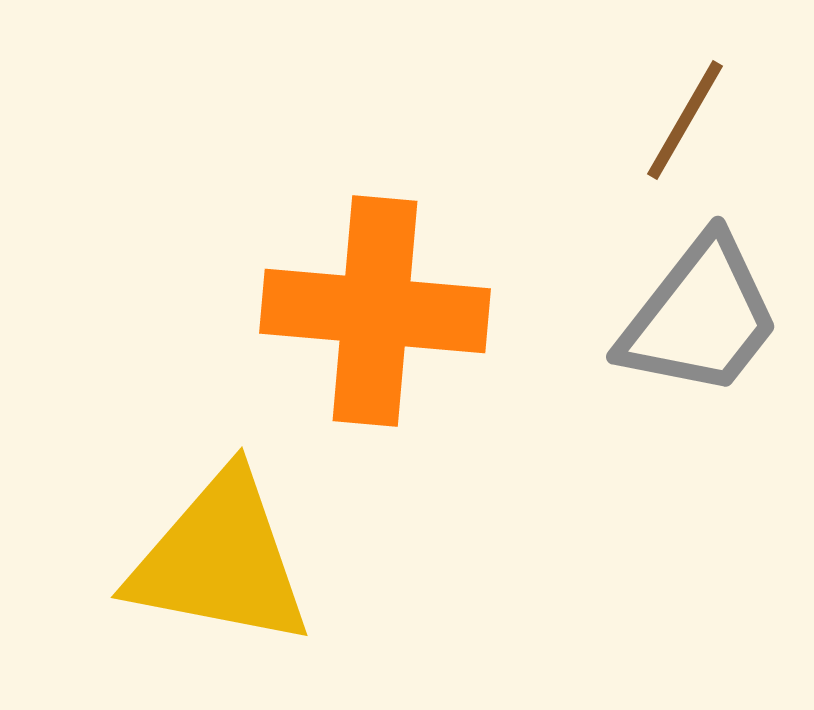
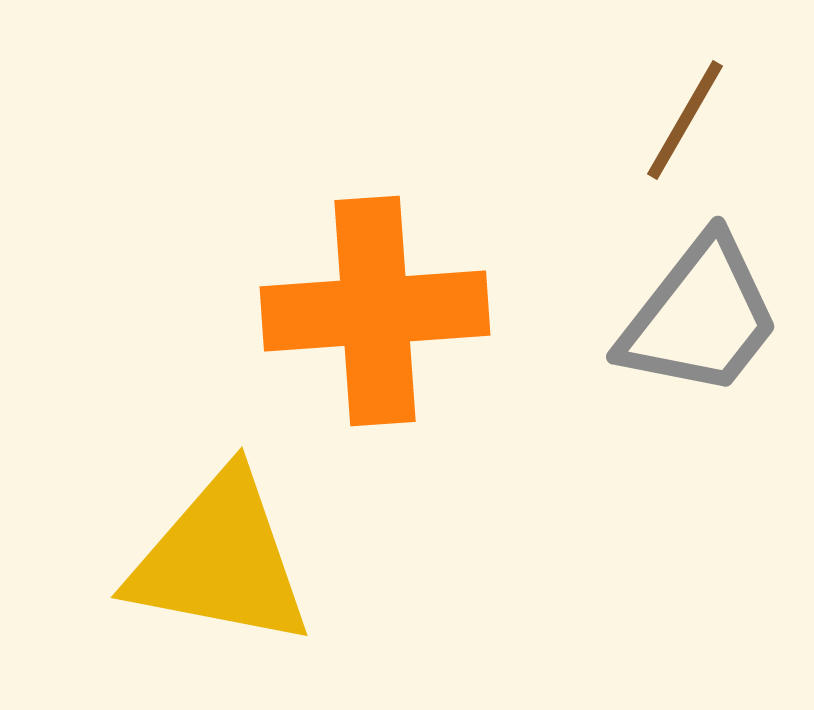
orange cross: rotated 9 degrees counterclockwise
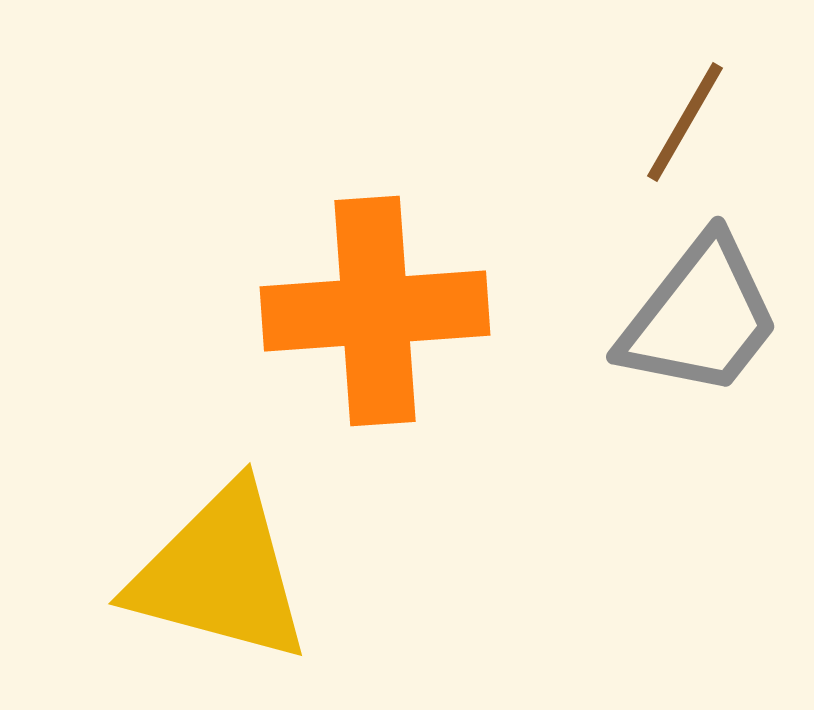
brown line: moved 2 px down
yellow triangle: moved 14 px down; rotated 4 degrees clockwise
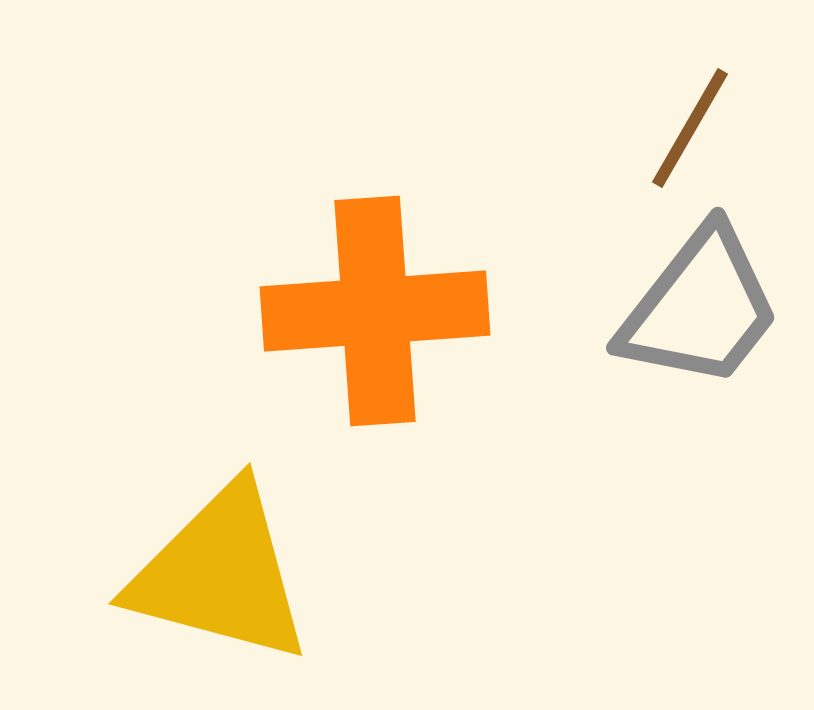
brown line: moved 5 px right, 6 px down
gray trapezoid: moved 9 px up
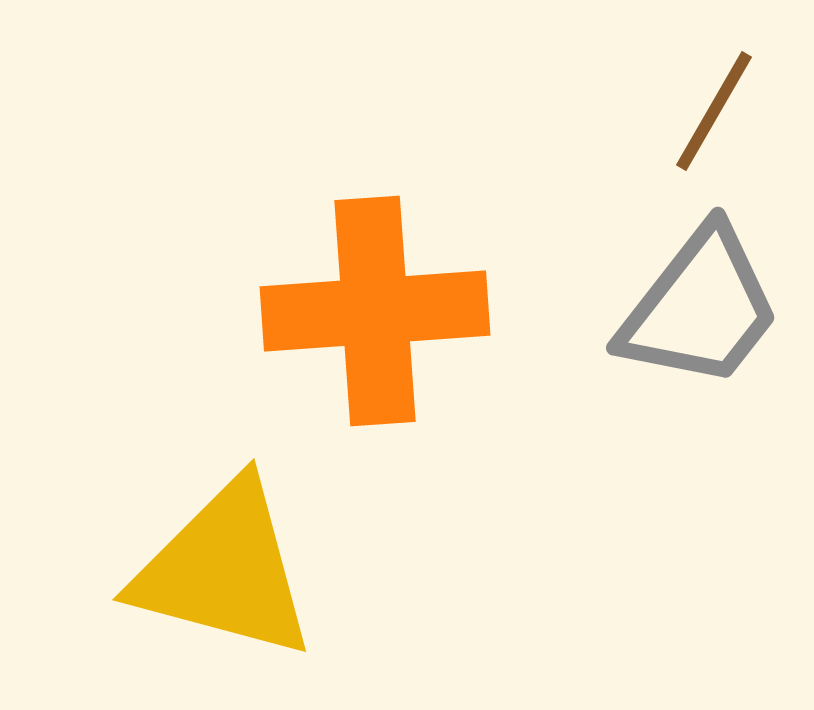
brown line: moved 24 px right, 17 px up
yellow triangle: moved 4 px right, 4 px up
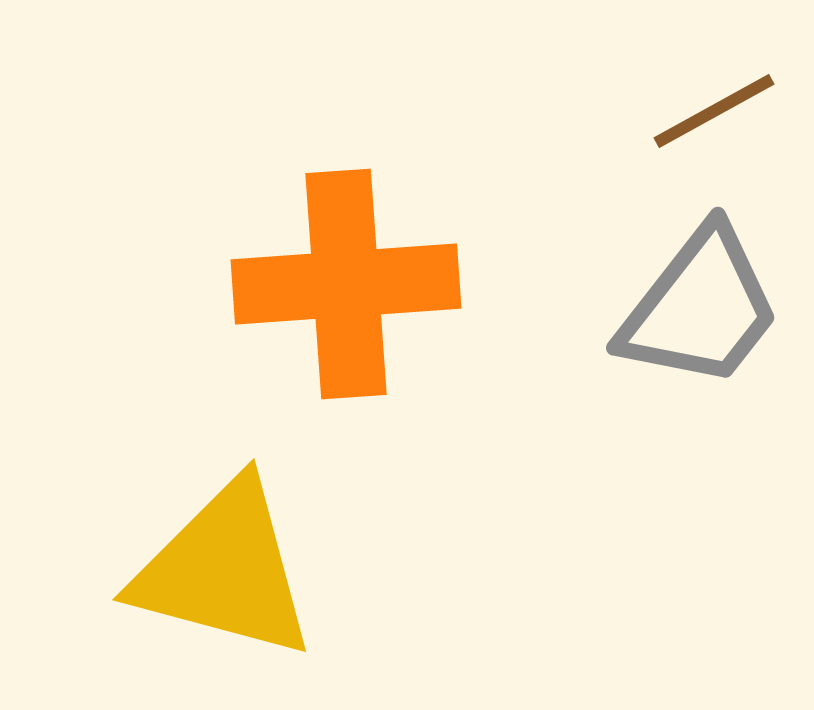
brown line: rotated 31 degrees clockwise
orange cross: moved 29 px left, 27 px up
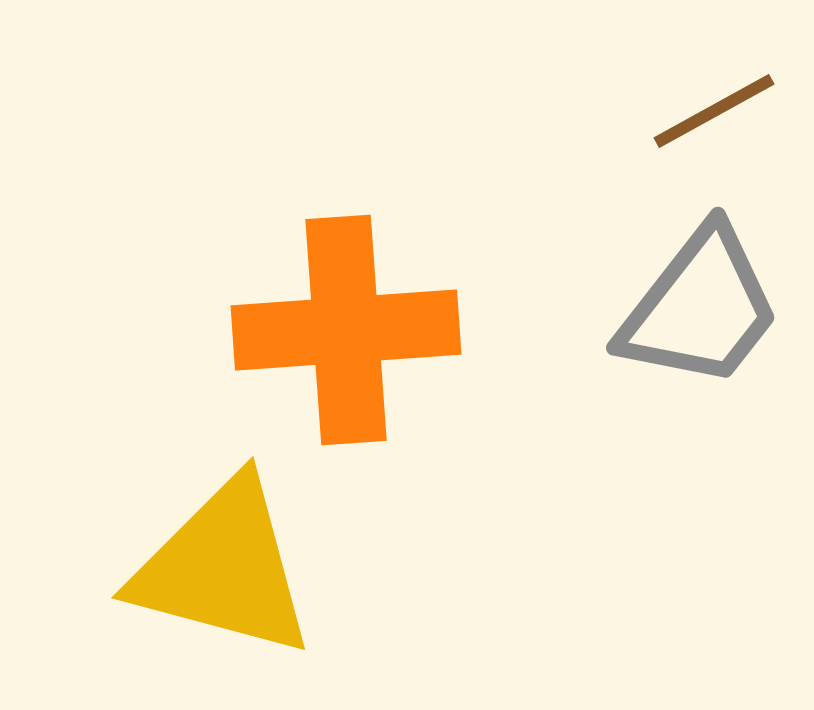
orange cross: moved 46 px down
yellow triangle: moved 1 px left, 2 px up
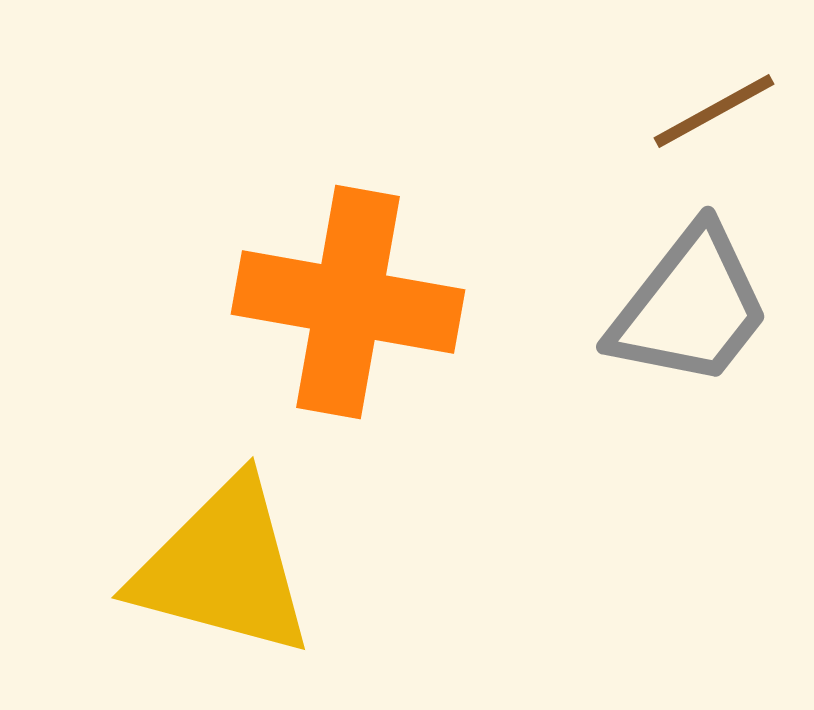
gray trapezoid: moved 10 px left, 1 px up
orange cross: moved 2 px right, 28 px up; rotated 14 degrees clockwise
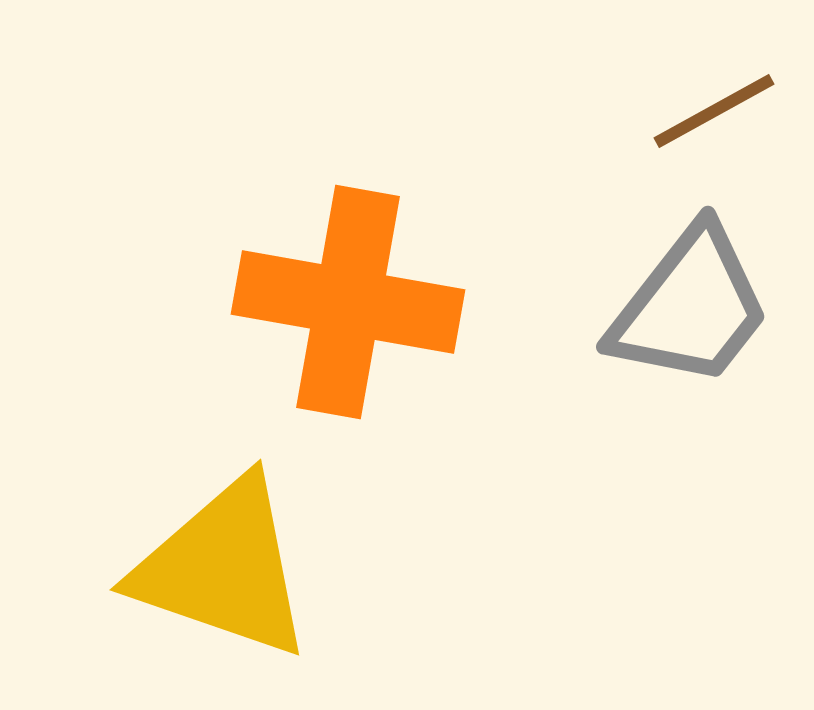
yellow triangle: rotated 4 degrees clockwise
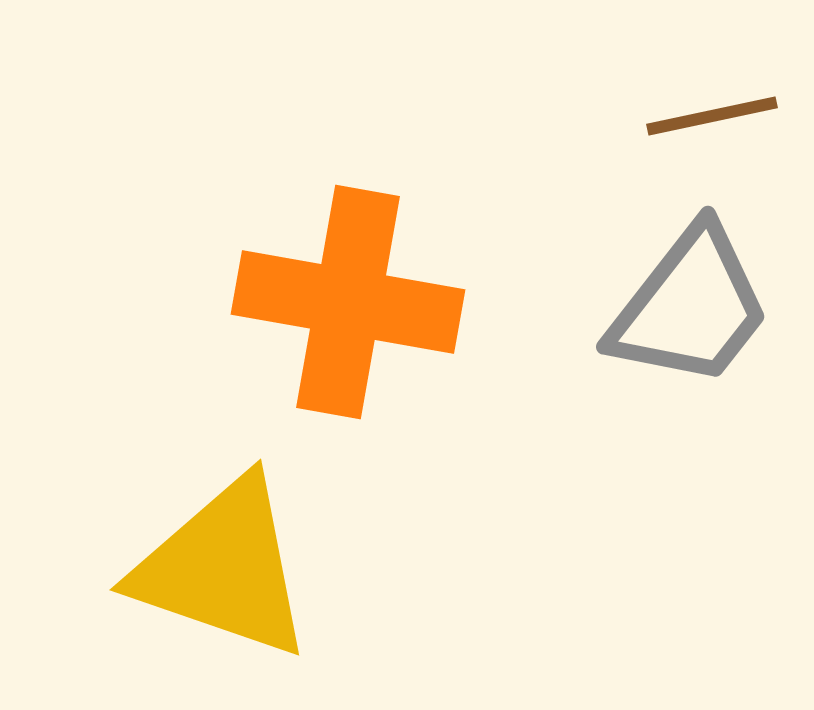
brown line: moved 2 px left, 5 px down; rotated 17 degrees clockwise
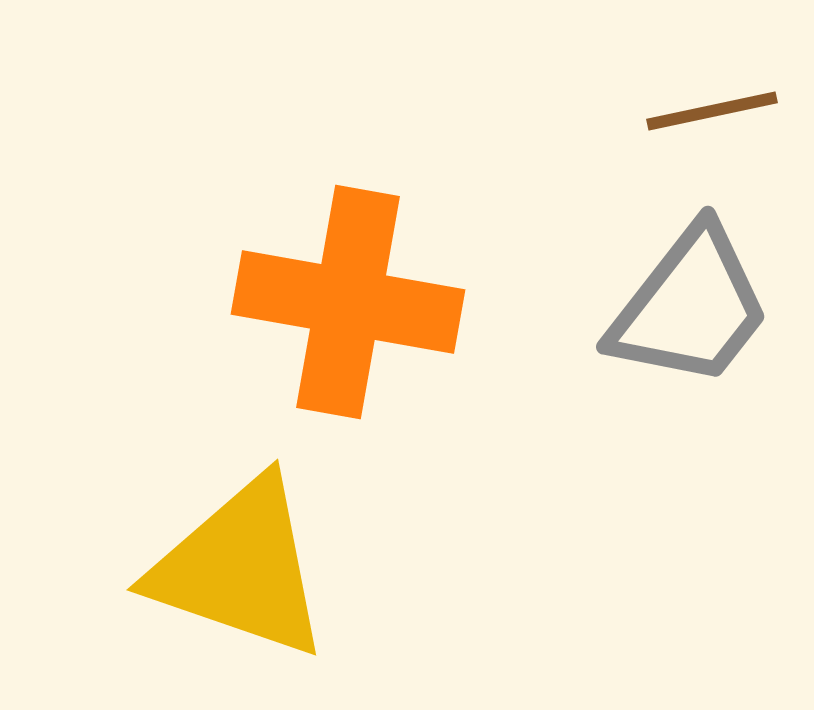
brown line: moved 5 px up
yellow triangle: moved 17 px right
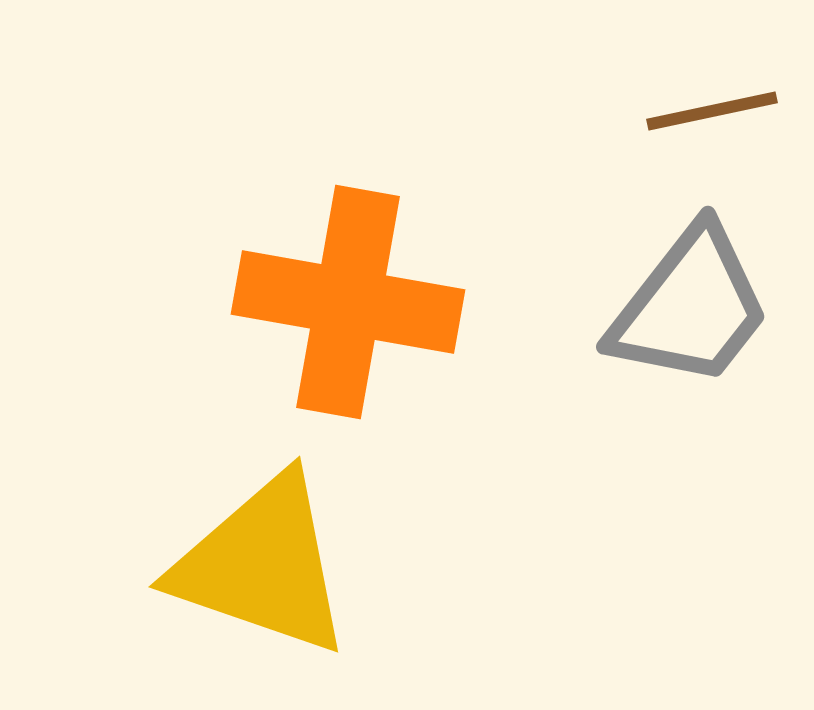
yellow triangle: moved 22 px right, 3 px up
